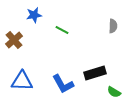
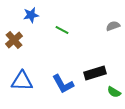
blue star: moved 3 px left
gray semicircle: rotated 112 degrees counterclockwise
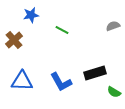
blue L-shape: moved 2 px left, 2 px up
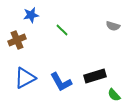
gray semicircle: rotated 144 degrees counterclockwise
green line: rotated 16 degrees clockwise
brown cross: moved 3 px right; rotated 18 degrees clockwise
black rectangle: moved 3 px down
blue triangle: moved 3 px right, 3 px up; rotated 30 degrees counterclockwise
green semicircle: moved 3 px down; rotated 16 degrees clockwise
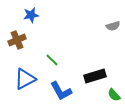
gray semicircle: rotated 32 degrees counterclockwise
green line: moved 10 px left, 30 px down
blue triangle: moved 1 px down
blue L-shape: moved 9 px down
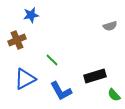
gray semicircle: moved 3 px left
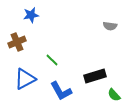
gray semicircle: rotated 24 degrees clockwise
brown cross: moved 2 px down
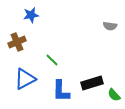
black rectangle: moved 3 px left, 7 px down
blue L-shape: rotated 30 degrees clockwise
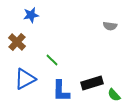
brown cross: rotated 24 degrees counterclockwise
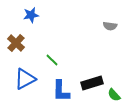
brown cross: moved 1 px left, 1 px down
